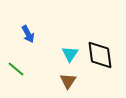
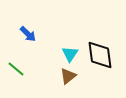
blue arrow: rotated 18 degrees counterclockwise
brown triangle: moved 5 px up; rotated 18 degrees clockwise
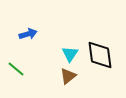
blue arrow: rotated 60 degrees counterclockwise
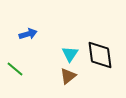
green line: moved 1 px left
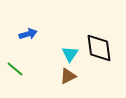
black diamond: moved 1 px left, 7 px up
brown triangle: rotated 12 degrees clockwise
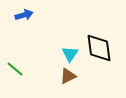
blue arrow: moved 4 px left, 19 px up
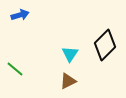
blue arrow: moved 4 px left
black diamond: moved 6 px right, 3 px up; rotated 52 degrees clockwise
brown triangle: moved 5 px down
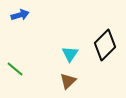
brown triangle: rotated 18 degrees counterclockwise
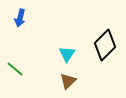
blue arrow: moved 3 px down; rotated 120 degrees clockwise
cyan triangle: moved 3 px left
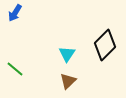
blue arrow: moved 5 px left, 5 px up; rotated 18 degrees clockwise
